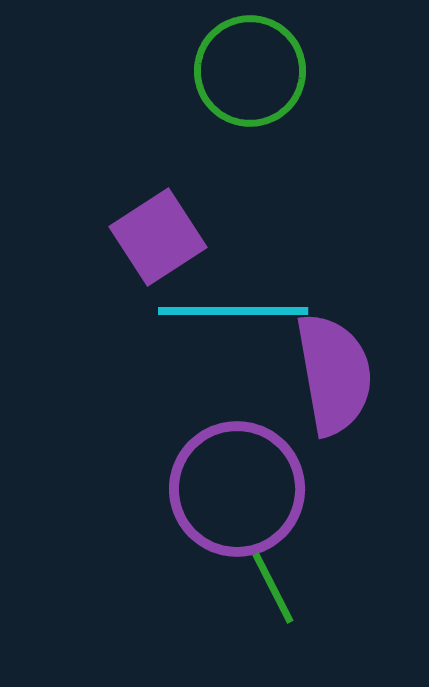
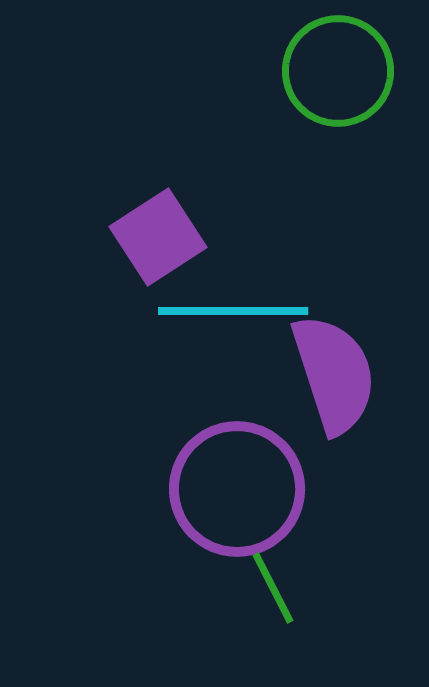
green circle: moved 88 px right
purple semicircle: rotated 8 degrees counterclockwise
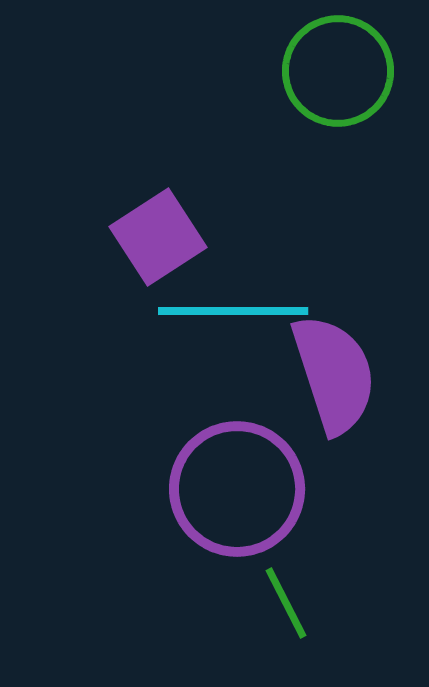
green line: moved 13 px right, 15 px down
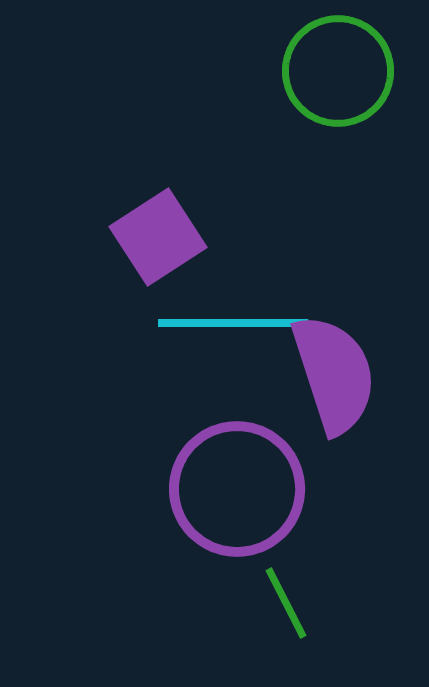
cyan line: moved 12 px down
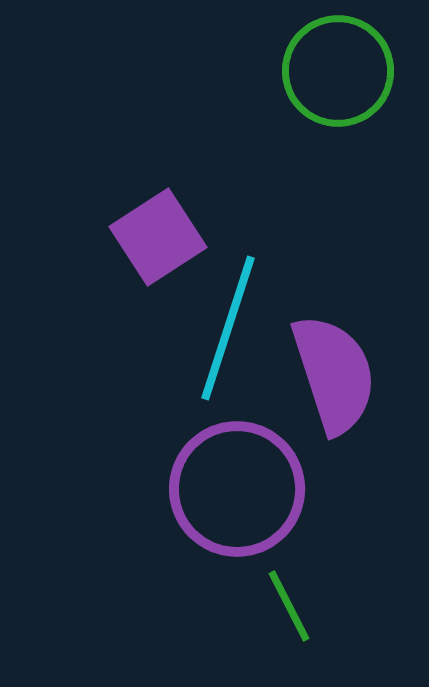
cyan line: moved 5 px left, 5 px down; rotated 72 degrees counterclockwise
green line: moved 3 px right, 3 px down
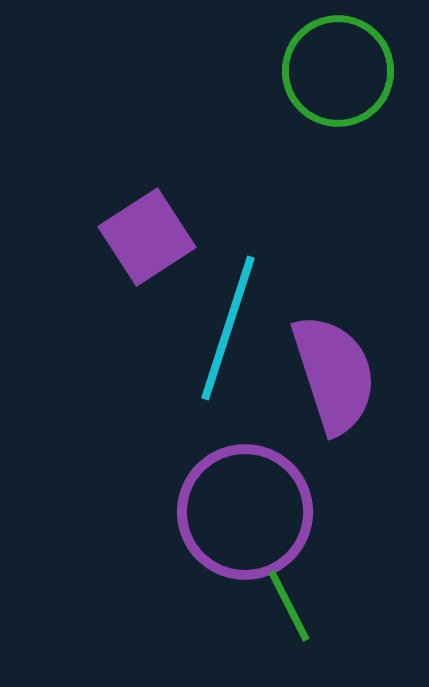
purple square: moved 11 px left
purple circle: moved 8 px right, 23 px down
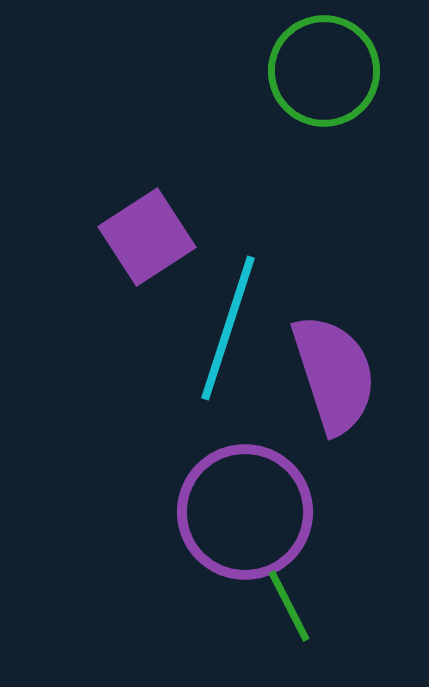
green circle: moved 14 px left
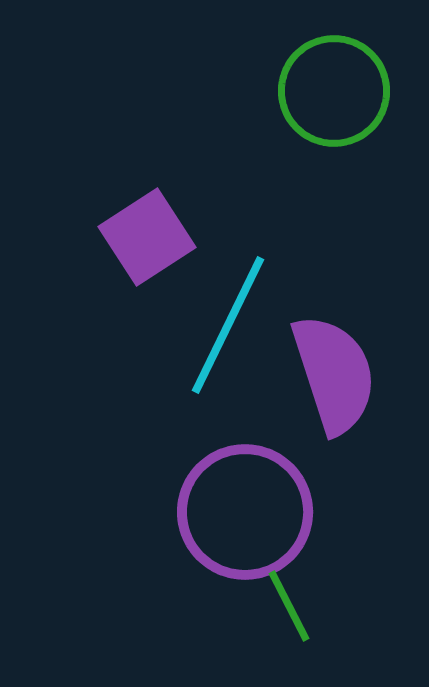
green circle: moved 10 px right, 20 px down
cyan line: moved 3 px up; rotated 8 degrees clockwise
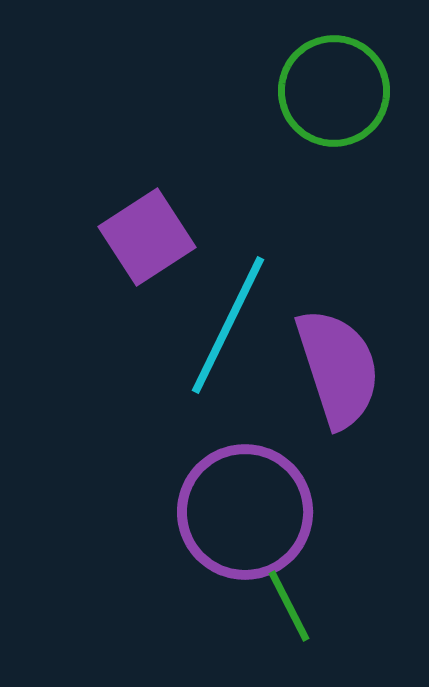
purple semicircle: moved 4 px right, 6 px up
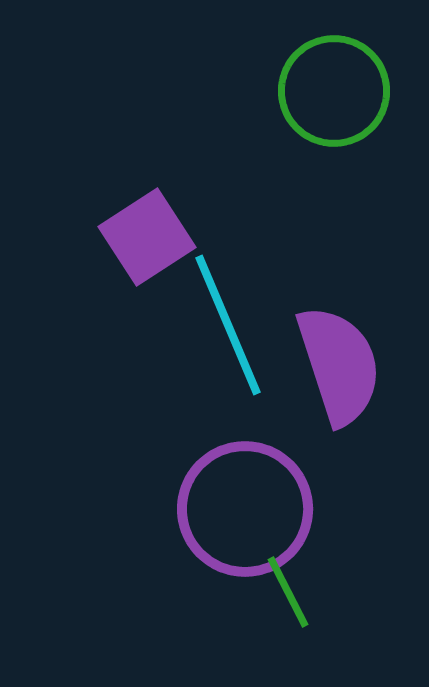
cyan line: rotated 49 degrees counterclockwise
purple semicircle: moved 1 px right, 3 px up
purple circle: moved 3 px up
green line: moved 1 px left, 14 px up
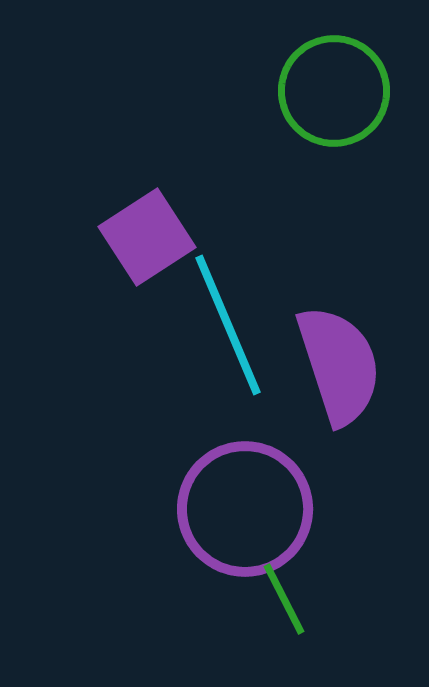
green line: moved 4 px left, 7 px down
